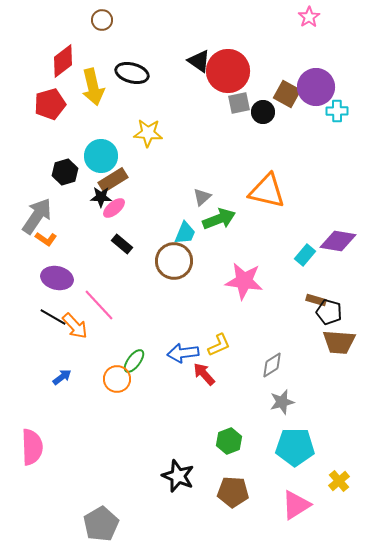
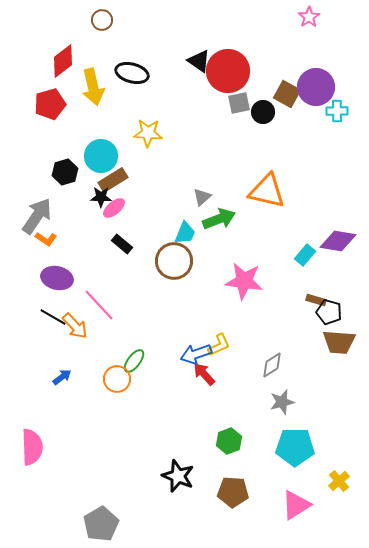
blue arrow at (183, 353): moved 13 px right, 1 px down; rotated 12 degrees counterclockwise
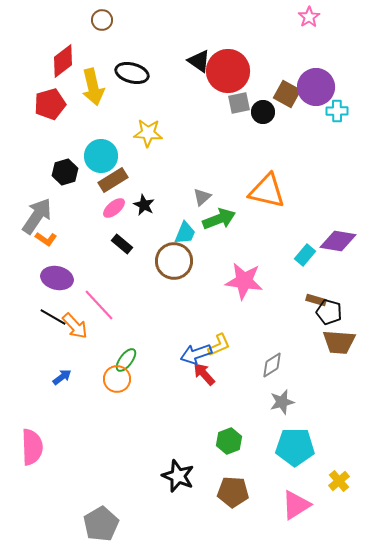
black star at (101, 197): moved 43 px right, 8 px down; rotated 25 degrees clockwise
green ellipse at (134, 361): moved 8 px left, 1 px up
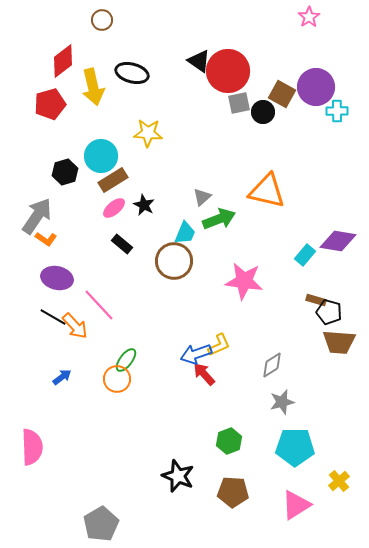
brown square at (287, 94): moved 5 px left
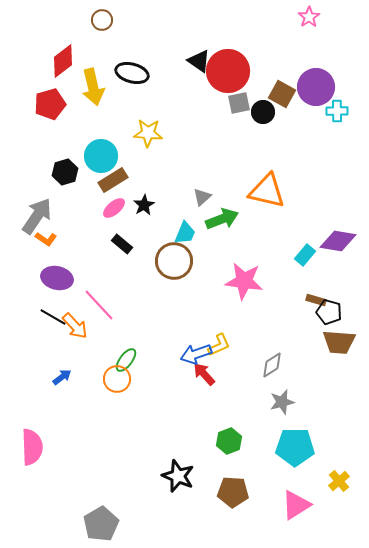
black star at (144, 205): rotated 15 degrees clockwise
green arrow at (219, 219): moved 3 px right
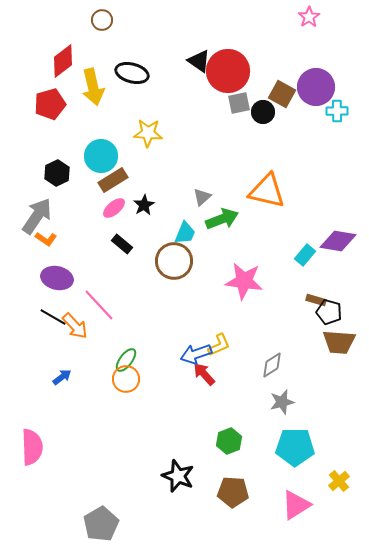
black hexagon at (65, 172): moved 8 px left, 1 px down; rotated 10 degrees counterclockwise
orange circle at (117, 379): moved 9 px right
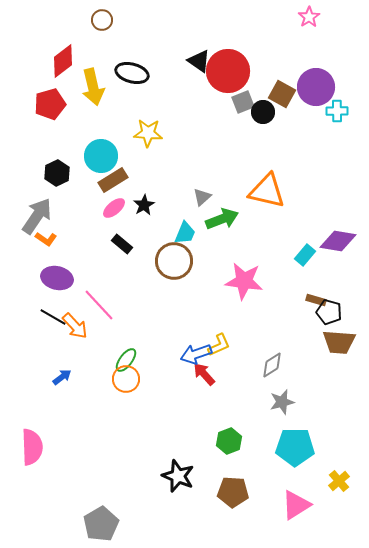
gray square at (239, 103): moved 4 px right, 1 px up; rotated 10 degrees counterclockwise
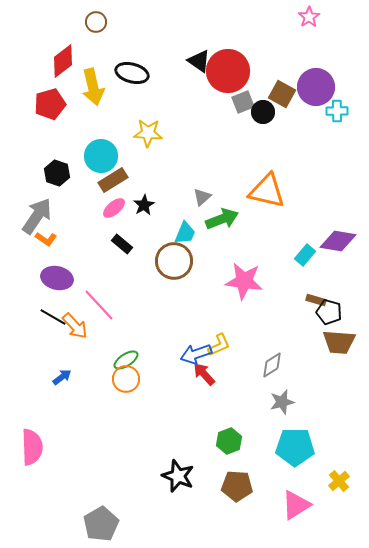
brown circle at (102, 20): moved 6 px left, 2 px down
black hexagon at (57, 173): rotated 15 degrees counterclockwise
green ellipse at (126, 360): rotated 20 degrees clockwise
brown pentagon at (233, 492): moved 4 px right, 6 px up
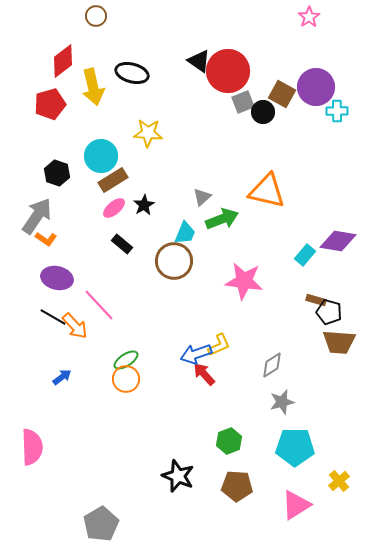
brown circle at (96, 22): moved 6 px up
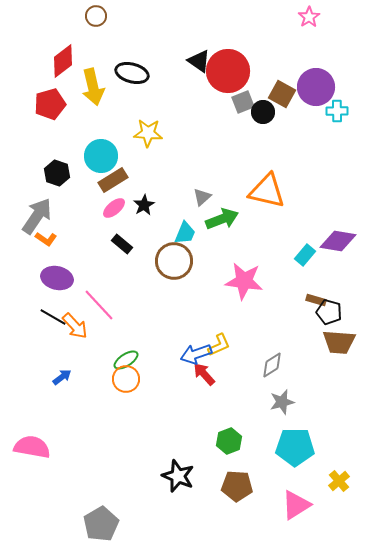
pink semicircle at (32, 447): rotated 78 degrees counterclockwise
